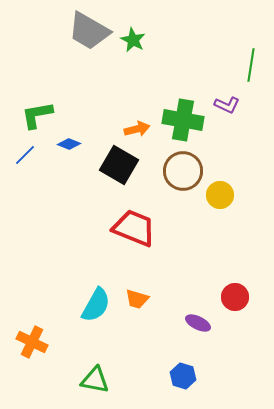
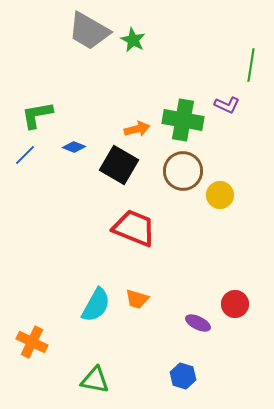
blue diamond: moved 5 px right, 3 px down
red circle: moved 7 px down
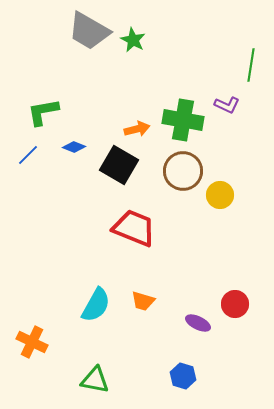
green L-shape: moved 6 px right, 3 px up
blue line: moved 3 px right
orange trapezoid: moved 6 px right, 2 px down
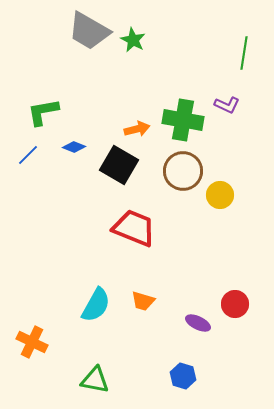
green line: moved 7 px left, 12 px up
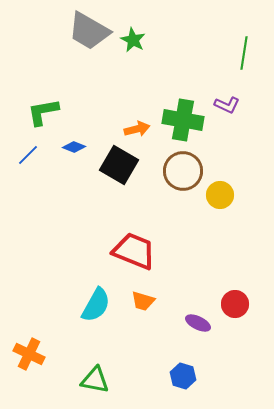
red trapezoid: moved 23 px down
orange cross: moved 3 px left, 12 px down
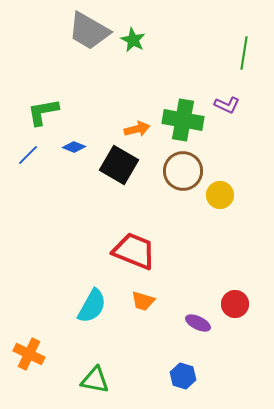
cyan semicircle: moved 4 px left, 1 px down
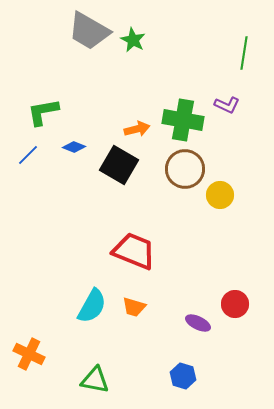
brown circle: moved 2 px right, 2 px up
orange trapezoid: moved 9 px left, 6 px down
